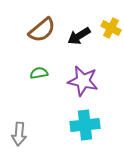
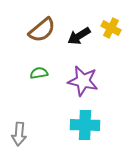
cyan cross: rotated 8 degrees clockwise
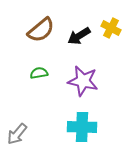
brown semicircle: moved 1 px left
cyan cross: moved 3 px left, 2 px down
gray arrow: moved 2 px left; rotated 35 degrees clockwise
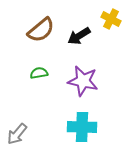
yellow cross: moved 9 px up
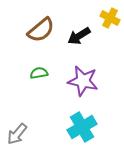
yellow cross: moved 1 px left, 1 px up
cyan cross: rotated 32 degrees counterclockwise
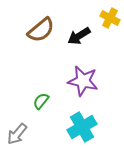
green semicircle: moved 2 px right, 28 px down; rotated 42 degrees counterclockwise
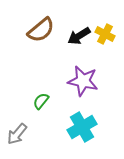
yellow cross: moved 5 px left, 16 px down
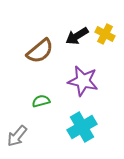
brown semicircle: moved 1 px left, 21 px down
black arrow: moved 2 px left
green semicircle: rotated 36 degrees clockwise
gray arrow: moved 2 px down
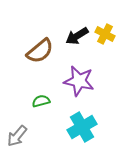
purple star: moved 4 px left
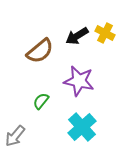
yellow cross: moved 1 px up
green semicircle: rotated 36 degrees counterclockwise
cyan cross: rotated 12 degrees counterclockwise
gray arrow: moved 2 px left
